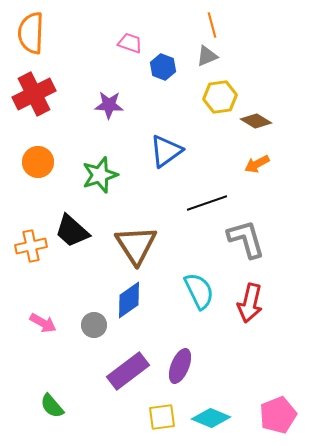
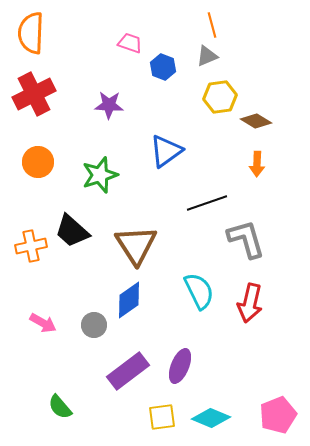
orange arrow: rotated 60 degrees counterclockwise
green semicircle: moved 8 px right, 1 px down
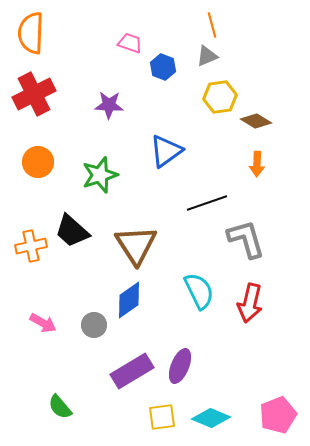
purple rectangle: moved 4 px right; rotated 6 degrees clockwise
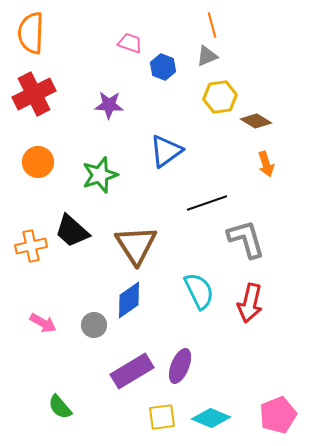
orange arrow: moved 9 px right; rotated 20 degrees counterclockwise
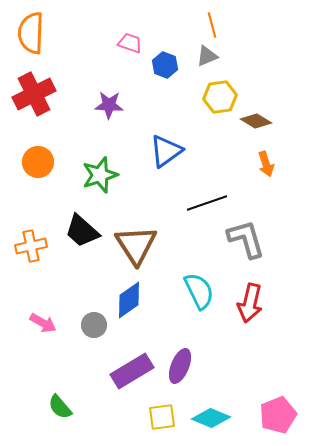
blue hexagon: moved 2 px right, 2 px up
black trapezoid: moved 10 px right
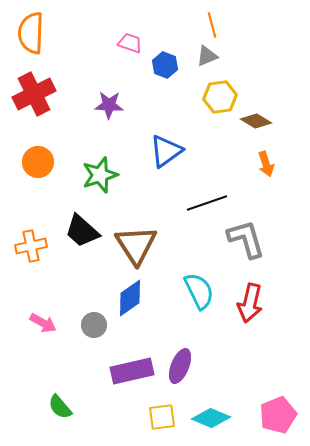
blue diamond: moved 1 px right, 2 px up
purple rectangle: rotated 18 degrees clockwise
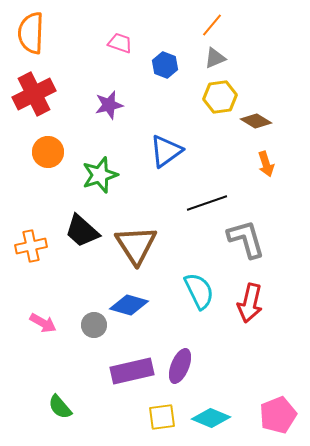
orange line: rotated 55 degrees clockwise
pink trapezoid: moved 10 px left
gray triangle: moved 8 px right, 2 px down
purple star: rotated 16 degrees counterclockwise
orange circle: moved 10 px right, 10 px up
blue diamond: moved 1 px left, 7 px down; rotated 51 degrees clockwise
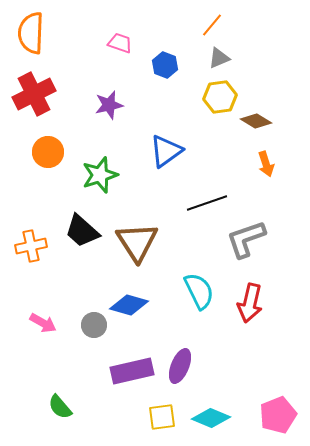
gray triangle: moved 4 px right
gray L-shape: rotated 93 degrees counterclockwise
brown triangle: moved 1 px right, 3 px up
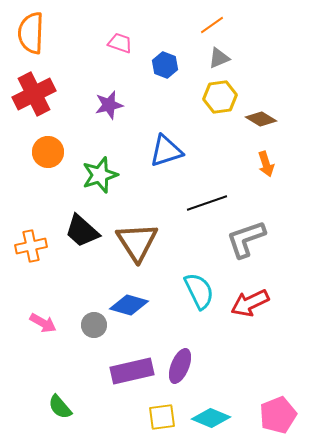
orange line: rotated 15 degrees clockwise
brown diamond: moved 5 px right, 2 px up
blue triangle: rotated 18 degrees clockwise
red arrow: rotated 51 degrees clockwise
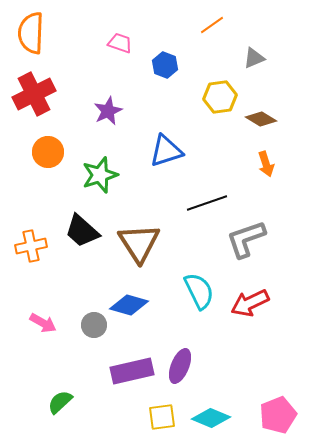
gray triangle: moved 35 px right
purple star: moved 1 px left, 6 px down; rotated 12 degrees counterclockwise
brown triangle: moved 2 px right, 1 px down
green semicircle: moved 5 px up; rotated 88 degrees clockwise
